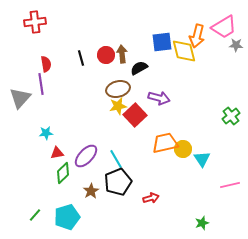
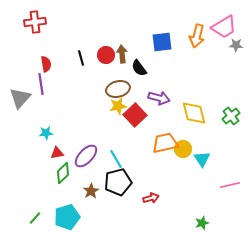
yellow diamond: moved 10 px right, 62 px down
black semicircle: rotated 96 degrees counterclockwise
black pentagon: rotated 8 degrees clockwise
green line: moved 3 px down
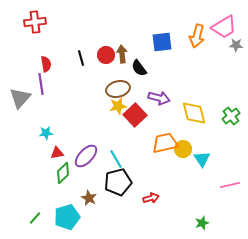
brown star: moved 2 px left, 7 px down; rotated 14 degrees counterclockwise
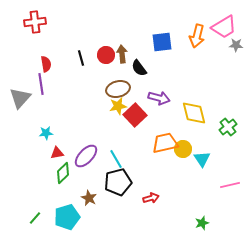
green cross: moved 3 px left, 11 px down
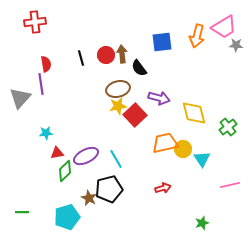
purple ellipse: rotated 20 degrees clockwise
green diamond: moved 2 px right, 2 px up
black pentagon: moved 9 px left, 7 px down
red arrow: moved 12 px right, 10 px up
green line: moved 13 px left, 6 px up; rotated 48 degrees clockwise
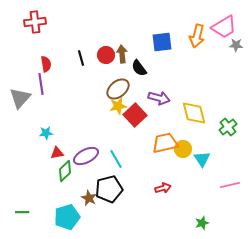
brown ellipse: rotated 25 degrees counterclockwise
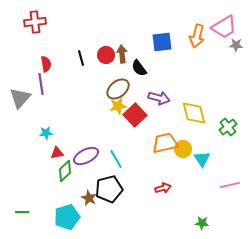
green star: rotated 24 degrees clockwise
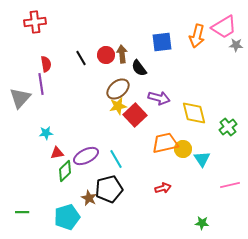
black line: rotated 14 degrees counterclockwise
